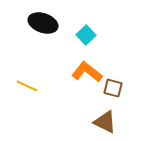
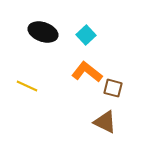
black ellipse: moved 9 px down
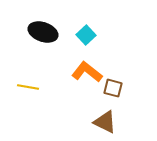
yellow line: moved 1 px right, 1 px down; rotated 15 degrees counterclockwise
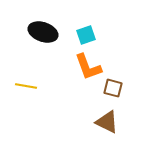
cyan square: rotated 24 degrees clockwise
orange L-shape: moved 1 px right, 5 px up; rotated 148 degrees counterclockwise
yellow line: moved 2 px left, 1 px up
brown triangle: moved 2 px right
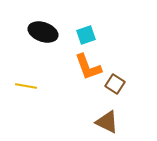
brown square: moved 2 px right, 4 px up; rotated 18 degrees clockwise
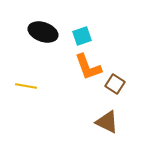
cyan square: moved 4 px left, 1 px down
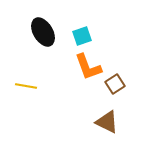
black ellipse: rotated 40 degrees clockwise
brown square: rotated 24 degrees clockwise
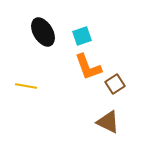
brown triangle: moved 1 px right
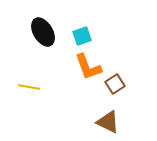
yellow line: moved 3 px right, 1 px down
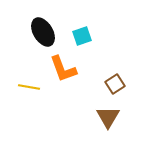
orange L-shape: moved 25 px left, 2 px down
brown triangle: moved 5 px up; rotated 35 degrees clockwise
